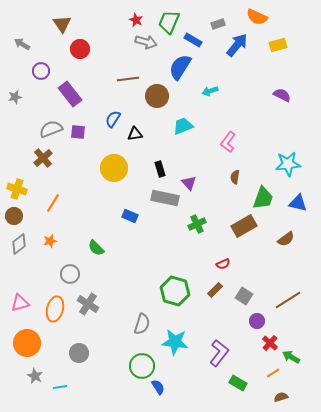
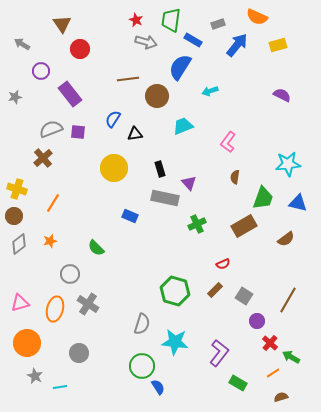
green trapezoid at (169, 22): moved 2 px right, 2 px up; rotated 15 degrees counterclockwise
brown line at (288, 300): rotated 28 degrees counterclockwise
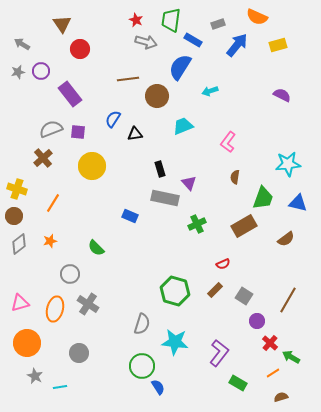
gray star at (15, 97): moved 3 px right, 25 px up
yellow circle at (114, 168): moved 22 px left, 2 px up
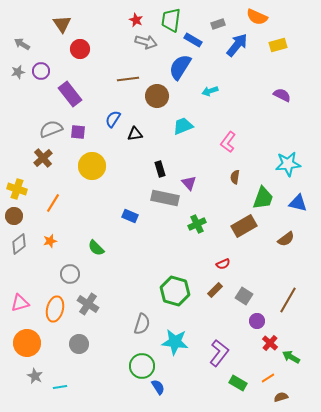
gray circle at (79, 353): moved 9 px up
orange line at (273, 373): moved 5 px left, 5 px down
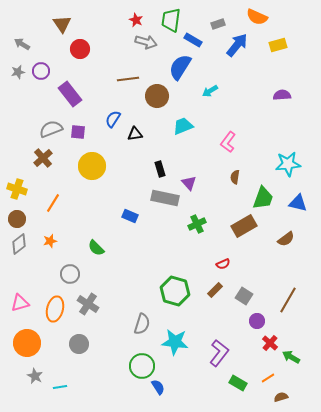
cyan arrow at (210, 91): rotated 14 degrees counterclockwise
purple semicircle at (282, 95): rotated 30 degrees counterclockwise
brown circle at (14, 216): moved 3 px right, 3 px down
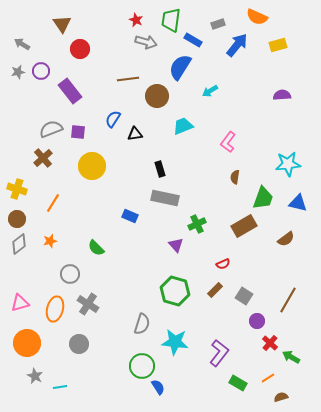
purple rectangle at (70, 94): moved 3 px up
purple triangle at (189, 183): moved 13 px left, 62 px down
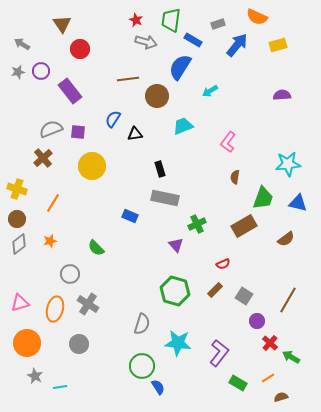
cyan star at (175, 342): moved 3 px right, 1 px down
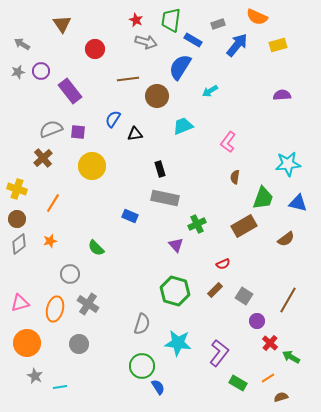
red circle at (80, 49): moved 15 px right
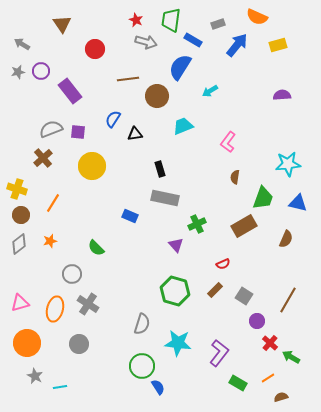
brown circle at (17, 219): moved 4 px right, 4 px up
brown semicircle at (286, 239): rotated 30 degrees counterclockwise
gray circle at (70, 274): moved 2 px right
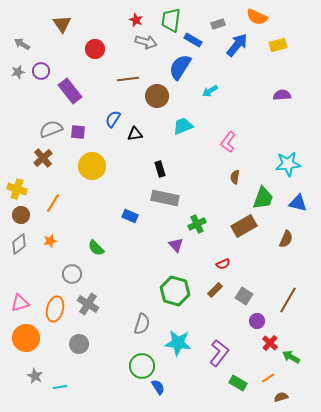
orange circle at (27, 343): moved 1 px left, 5 px up
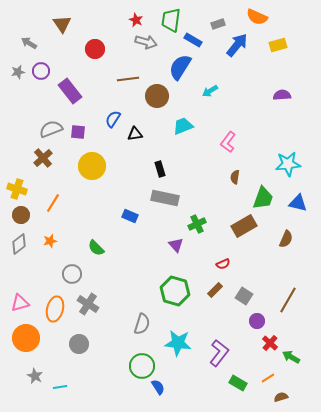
gray arrow at (22, 44): moved 7 px right, 1 px up
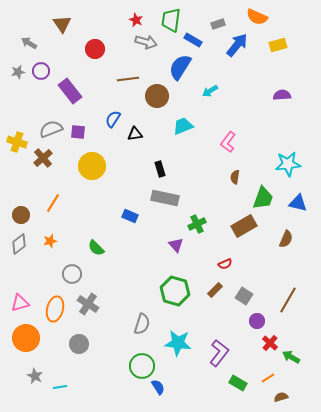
yellow cross at (17, 189): moved 47 px up
red semicircle at (223, 264): moved 2 px right
